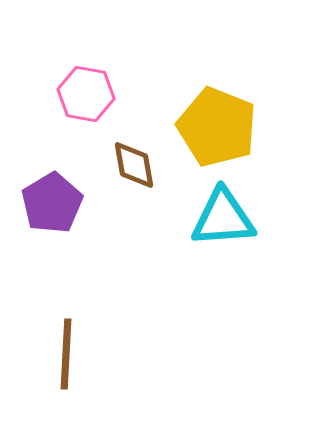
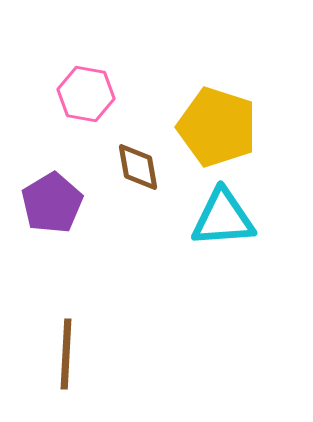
yellow pentagon: rotated 4 degrees counterclockwise
brown diamond: moved 4 px right, 2 px down
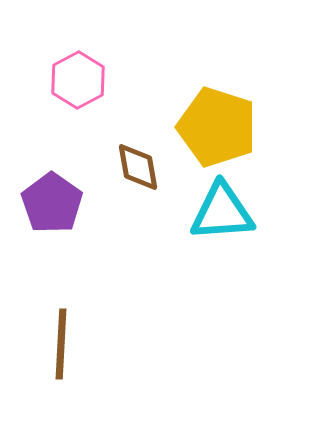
pink hexagon: moved 8 px left, 14 px up; rotated 22 degrees clockwise
purple pentagon: rotated 6 degrees counterclockwise
cyan triangle: moved 1 px left, 6 px up
brown line: moved 5 px left, 10 px up
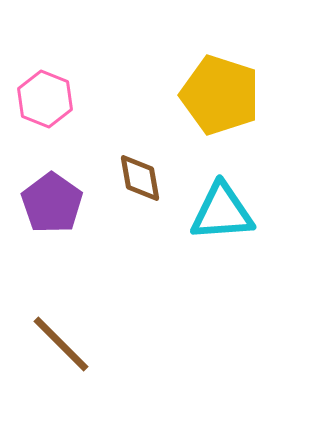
pink hexagon: moved 33 px left, 19 px down; rotated 10 degrees counterclockwise
yellow pentagon: moved 3 px right, 32 px up
brown diamond: moved 2 px right, 11 px down
brown line: rotated 48 degrees counterclockwise
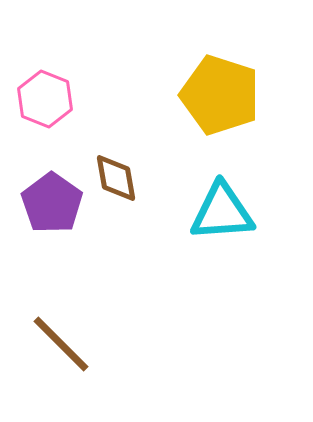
brown diamond: moved 24 px left
